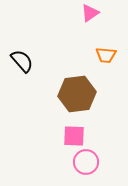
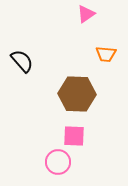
pink triangle: moved 4 px left, 1 px down
orange trapezoid: moved 1 px up
brown hexagon: rotated 9 degrees clockwise
pink circle: moved 28 px left
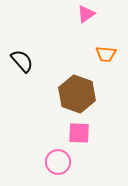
brown hexagon: rotated 18 degrees clockwise
pink square: moved 5 px right, 3 px up
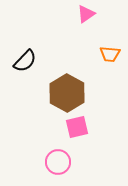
orange trapezoid: moved 4 px right
black semicircle: moved 3 px right; rotated 85 degrees clockwise
brown hexagon: moved 10 px left, 1 px up; rotated 9 degrees clockwise
pink square: moved 2 px left, 6 px up; rotated 15 degrees counterclockwise
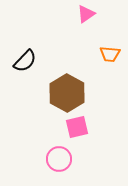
pink circle: moved 1 px right, 3 px up
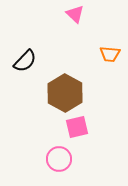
pink triangle: moved 11 px left; rotated 42 degrees counterclockwise
brown hexagon: moved 2 px left
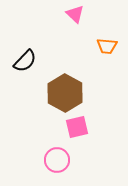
orange trapezoid: moved 3 px left, 8 px up
pink circle: moved 2 px left, 1 px down
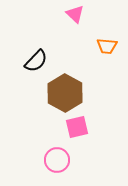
black semicircle: moved 11 px right
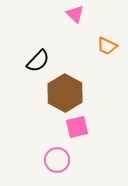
orange trapezoid: rotated 20 degrees clockwise
black semicircle: moved 2 px right
